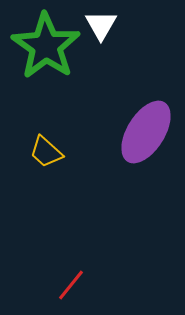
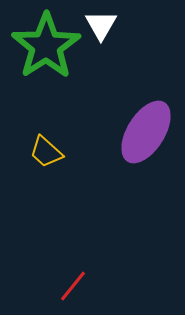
green star: rotated 4 degrees clockwise
red line: moved 2 px right, 1 px down
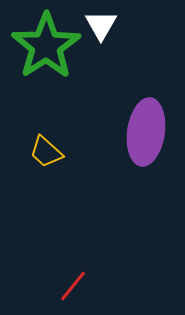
purple ellipse: rotated 24 degrees counterclockwise
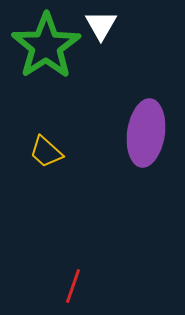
purple ellipse: moved 1 px down
red line: rotated 20 degrees counterclockwise
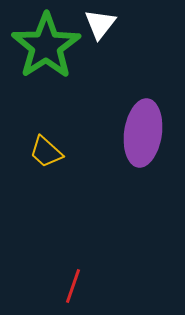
white triangle: moved 1 px left, 1 px up; rotated 8 degrees clockwise
purple ellipse: moved 3 px left
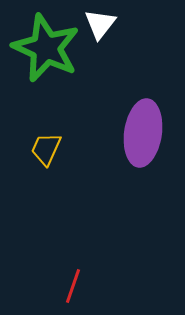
green star: moved 2 px down; rotated 14 degrees counterclockwise
yellow trapezoid: moved 3 px up; rotated 72 degrees clockwise
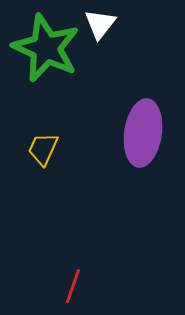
yellow trapezoid: moved 3 px left
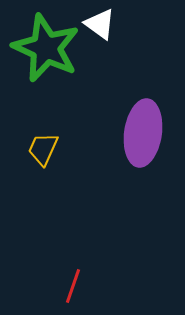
white triangle: rotated 32 degrees counterclockwise
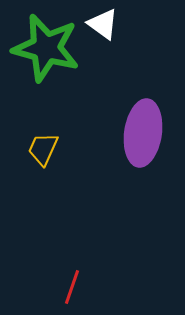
white triangle: moved 3 px right
green star: rotated 10 degrees counterclockwise
red line: moved 1 px left, 1 px down
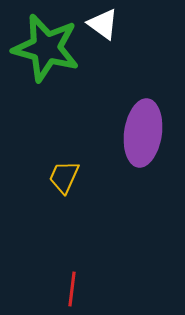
yellow trapezoid: moved 21 px right, 28 px down
red line: moved 2 px down; rotated 12 degrees counterclockwise
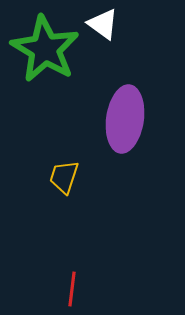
green star: moved 1 px left, 1 px down; rotated 16 degrees clockwise
purple ellipse: moved 18 px left, 14 px up
yellow trapezoid: rotated 6 degrees counterclockwise
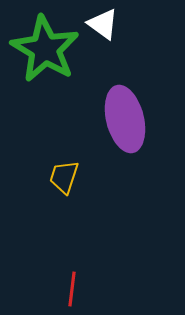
purple ellipse: rotated 22 degrees counterclockwise
